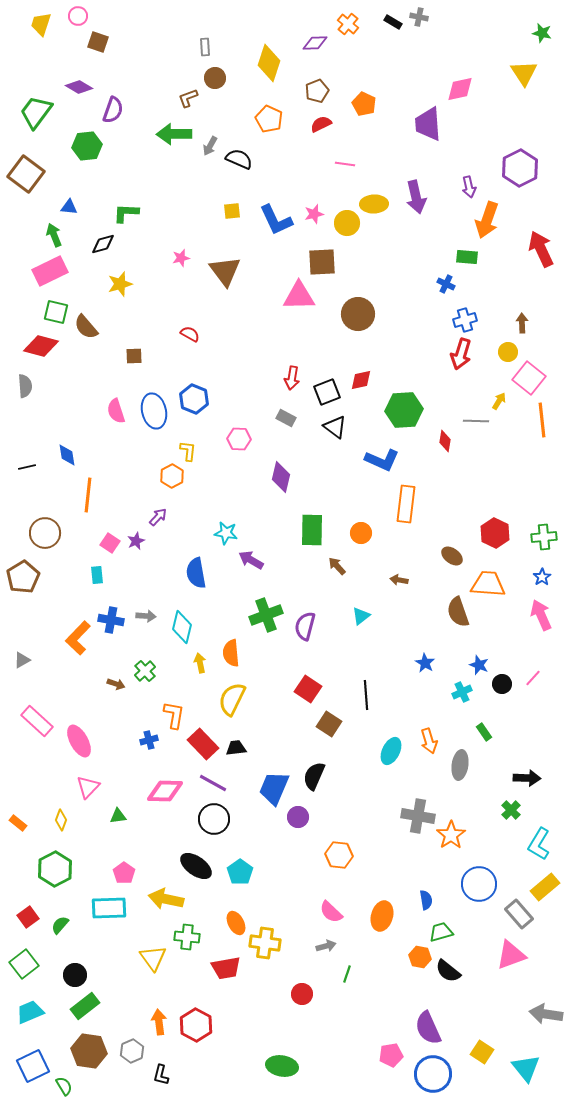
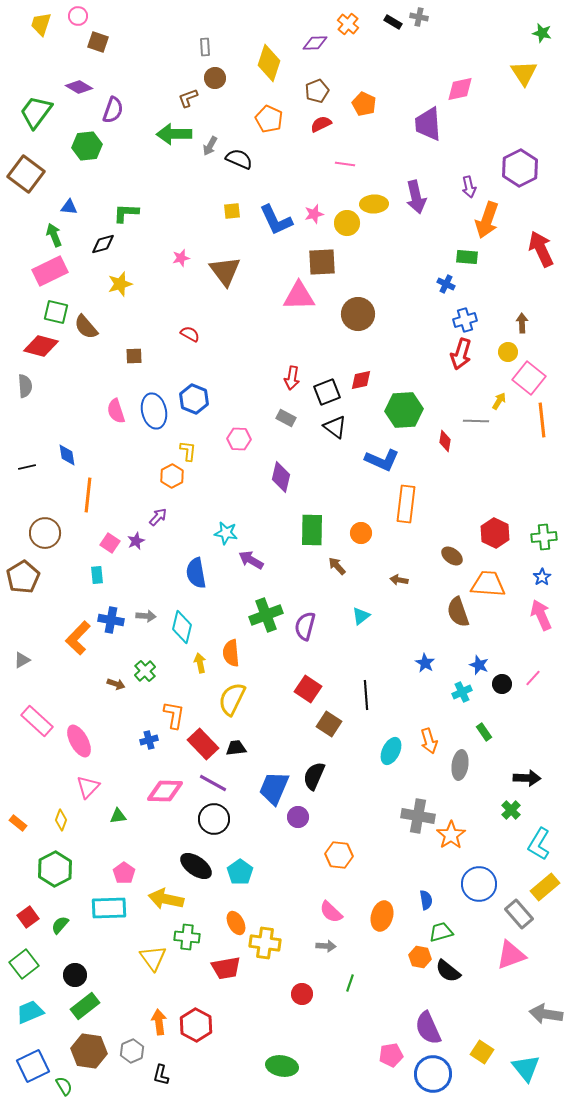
gray arrow at (326, 946): rotated 18 degrees clockwise
green line at (347, 974): moved 3 px right, 9 px down
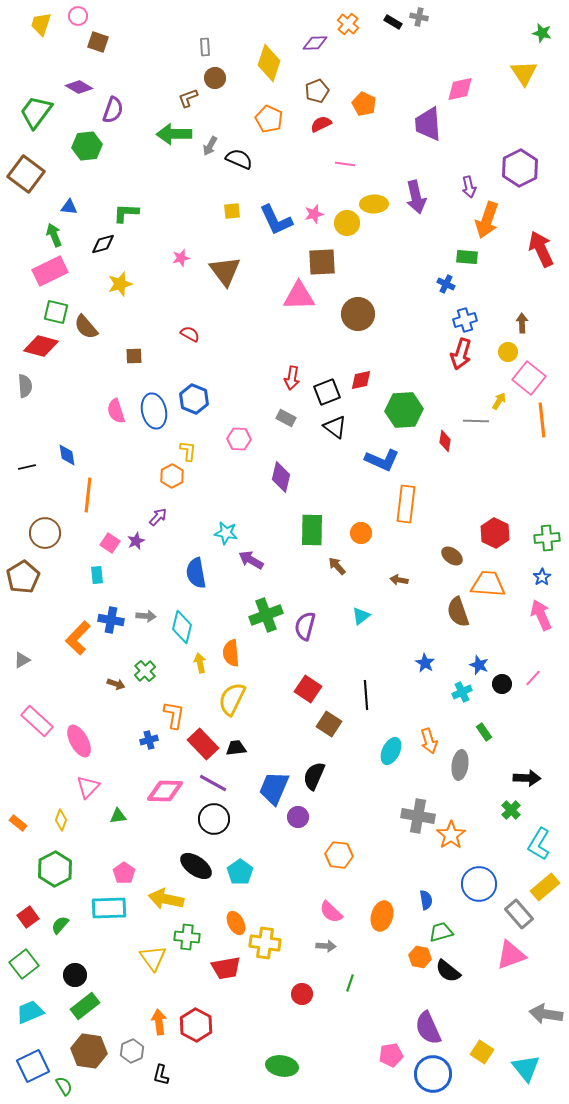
green cross at (544, 537): moved 3 px right, 1 px down
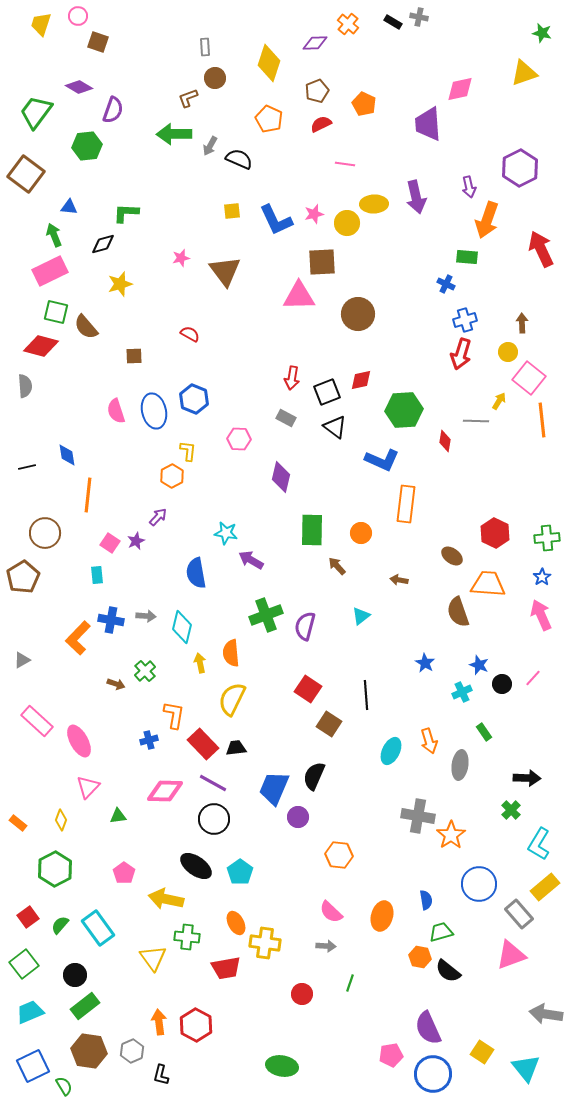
yellow triangle at (524, 73): rotated 44 degrees clockwise
cyan rectangle at (109, 908): moved 11 px left, 20 px down; rotated 56 degrees clockwise
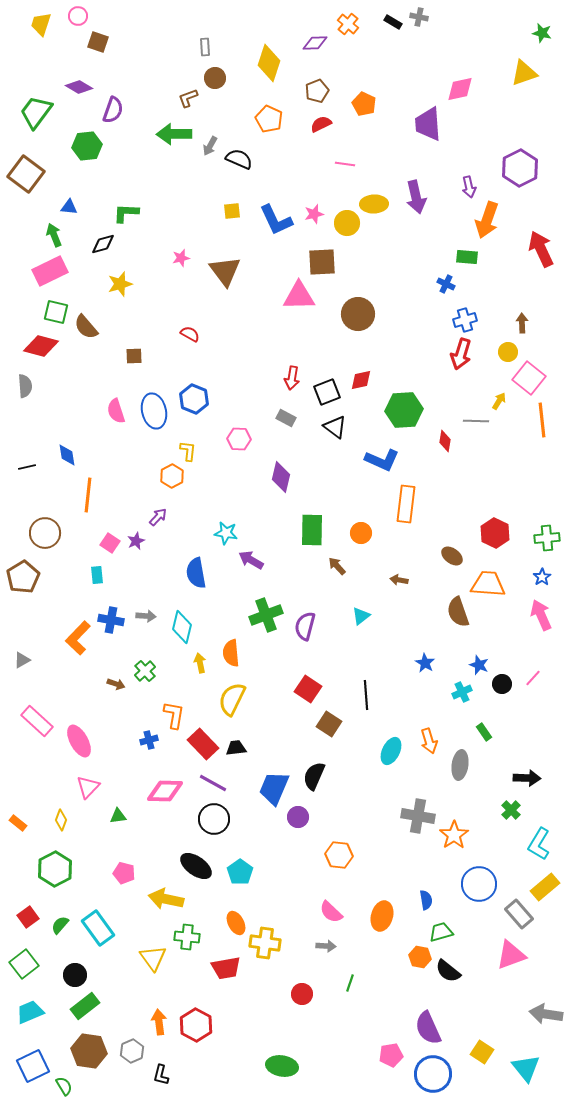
orange star at (451, 835): moved 3 px right
pink pentagon at (124, 873): rotated 20 degrees counterclockwise
